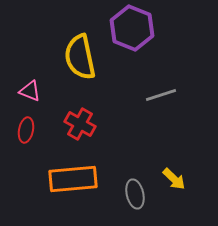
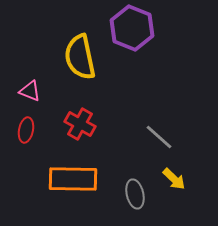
gray line: moved 2 px left, 42 px down; rotated 60 degrees clockwise
orange rectangle: rotated 6 degrees clockwise
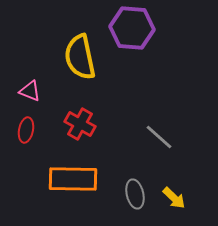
purple hexagon: rotated 18 degrees counterclockwise
yellow arrow: moved 19 px down
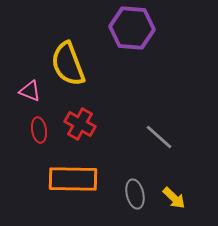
yellow semicircle: moved 12 px left, 7 px down; rotated 9 degrees counterclockwise
red ellipse: moved 13 px right; rotated 20 degrees counterclockwise
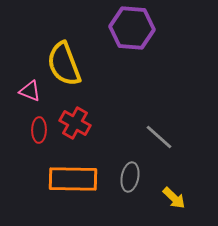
yellow semicircle: moved 4 px left
red cross: moved 5 px left, 1 px up
red ellipse: rotated 10 degrees clockwise
gray ellipse: moved 5 px left, 17 px up; rotated 24 degrees clockwise
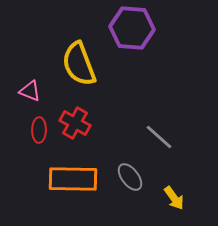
yellow semicircle: moved 15 px right
gray ellipse: rotated 48 degrees counterclockwise
yellow arrow: rotated 10 degrees clockwise
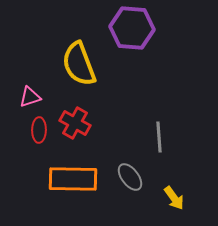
pink triangle: moved 6 px down; rotated 40 degrees counterclockwise
gray line: rotated 44 degrees clockwise
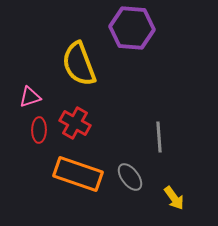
orange rectangle: moved 5 px right, 5 px up; rotated 18 degrees clockwise
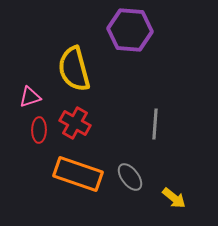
purple hexagon: moved 2 px left, 2 px down
yellow semicircle: moved 5 px left, 5 px down; rotated 6 degrees clockwise
gray line: moved 4 px left, 13 px up; rotated 8 degrees clockwise
yellow arrow: rotated 15 degrees counterclockwise
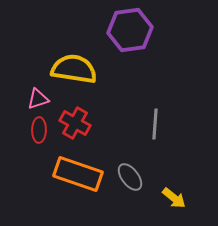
purple hexagon: rotated 12 degrees counterclockwise
yellow semicircle: rotated 114 degrees clockwise
pink triangle: moved 8 px right, 2 px down
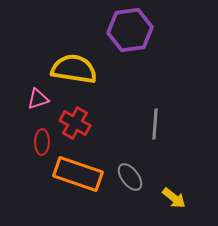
red ellipse: moved 3 px right, 12 px down
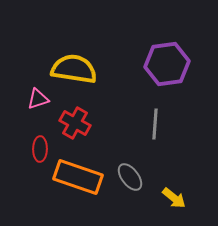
purple hexagon: moved 37 px right, 34 px down
red ellipse: moved 2 px left, 7 px down
orange rectangle: moved 3 px down
